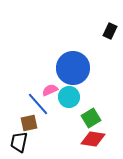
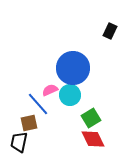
cyan circle: moved 1 px right, 2 px up
red diamond: rotated 55 degrees clockwise
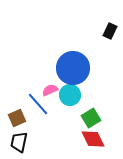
brown square: moved 12 px left, 5 px up; rotated 12 degrees counterclockwise
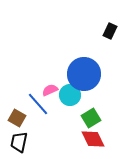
blue circle: moved 11 px right, 6 px down
brown square: rotated 36 degrees counterclockwise
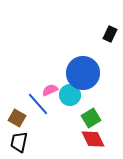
black rectangle: moved 3 px down
blue circle: moved 1 px left, 1 px up
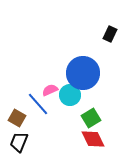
black trapezoid: rotated 10 degrees clockwise
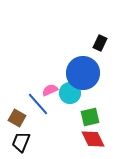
black rectangle: moved 10 px left, 9 px down
cyan circle: moved 2 px up
green square: moved 1 px left, 1 px up; rotated 18 degrees clockwise
black trapezoid: moved 2 px right
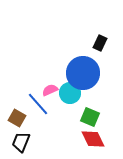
green square: rotated 36 degrees clockwise
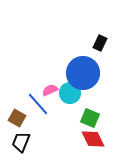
green square: moved 1 px down
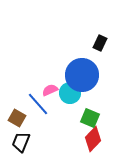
blue circle: moved 1 px left, 2 px down
red diamond: rotated 70 degrees clockwise
